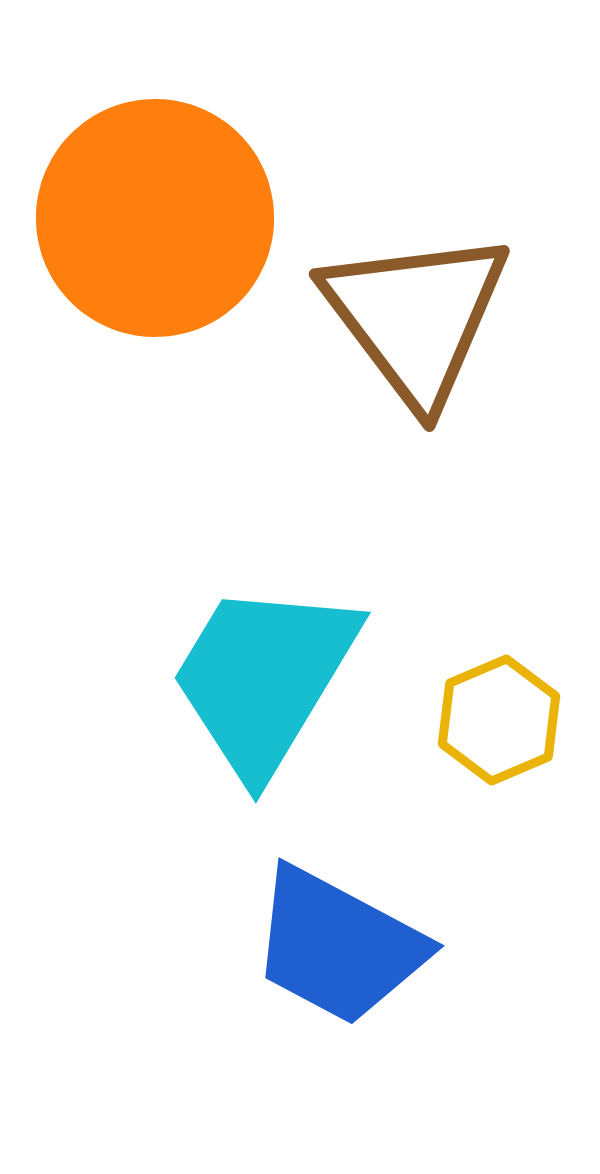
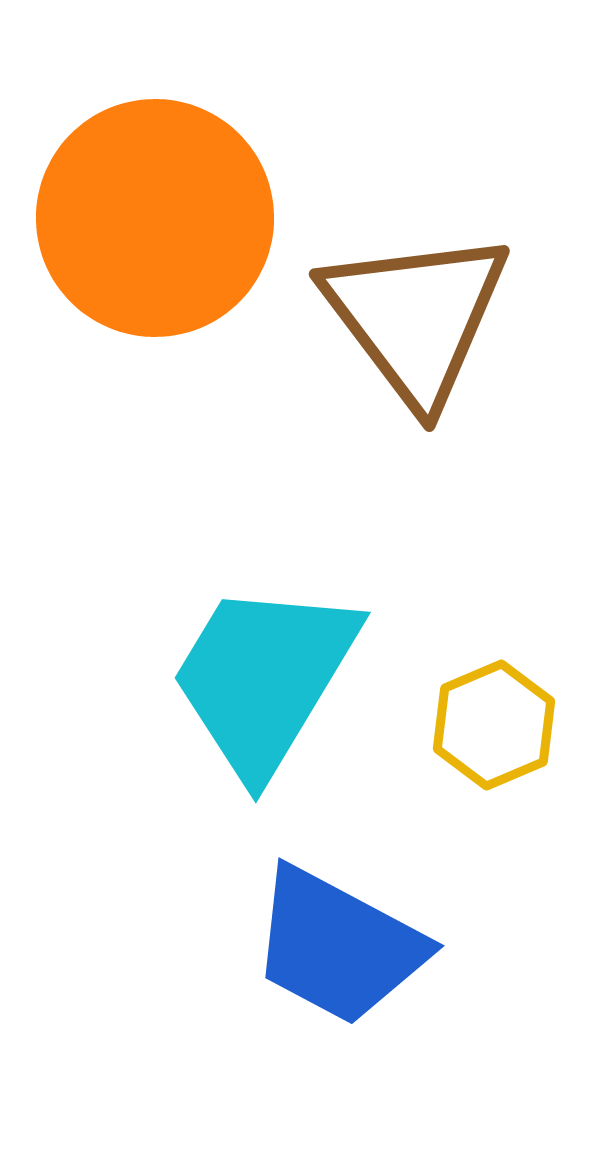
yellow hexagon: moved 5 px left, 5 px down
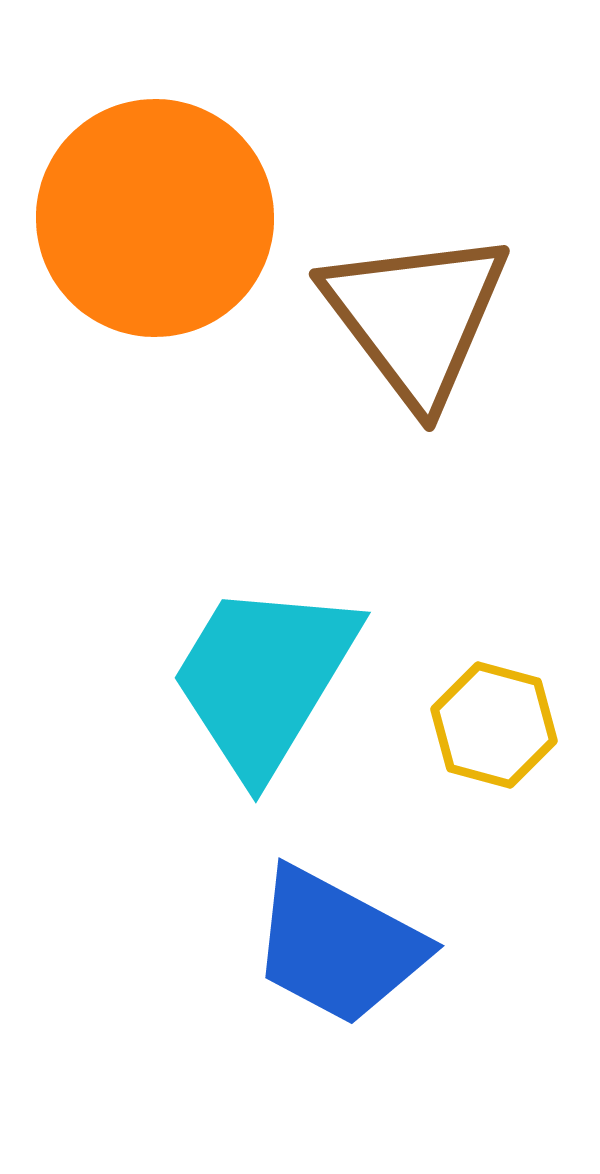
yellow hexagon: rotated 22 degrees counterclockwise
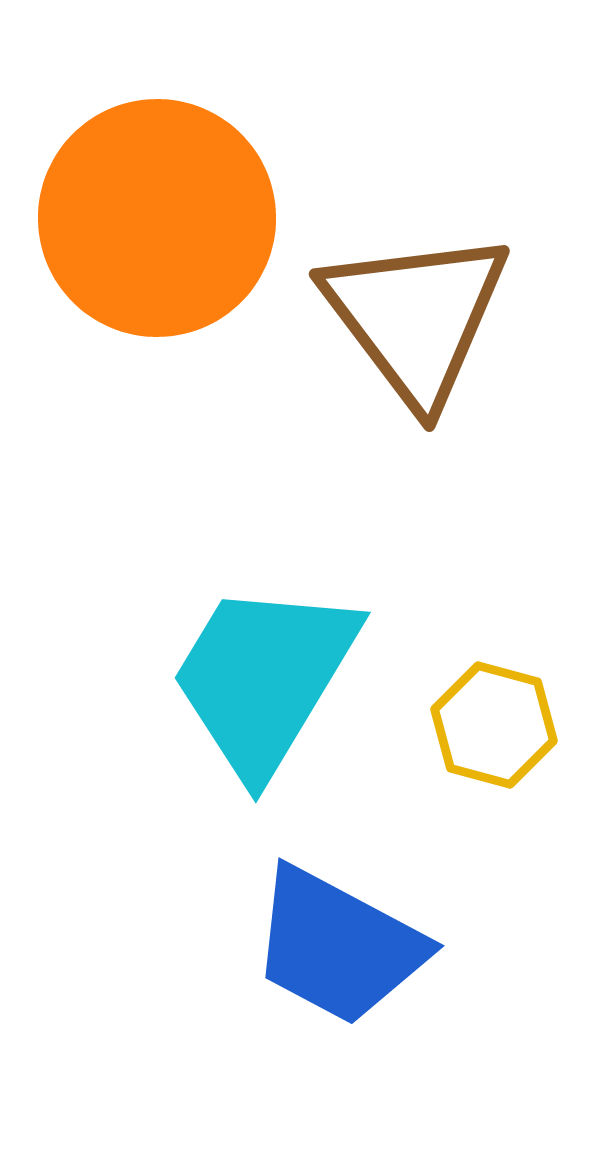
orange circle: moved 2 px right
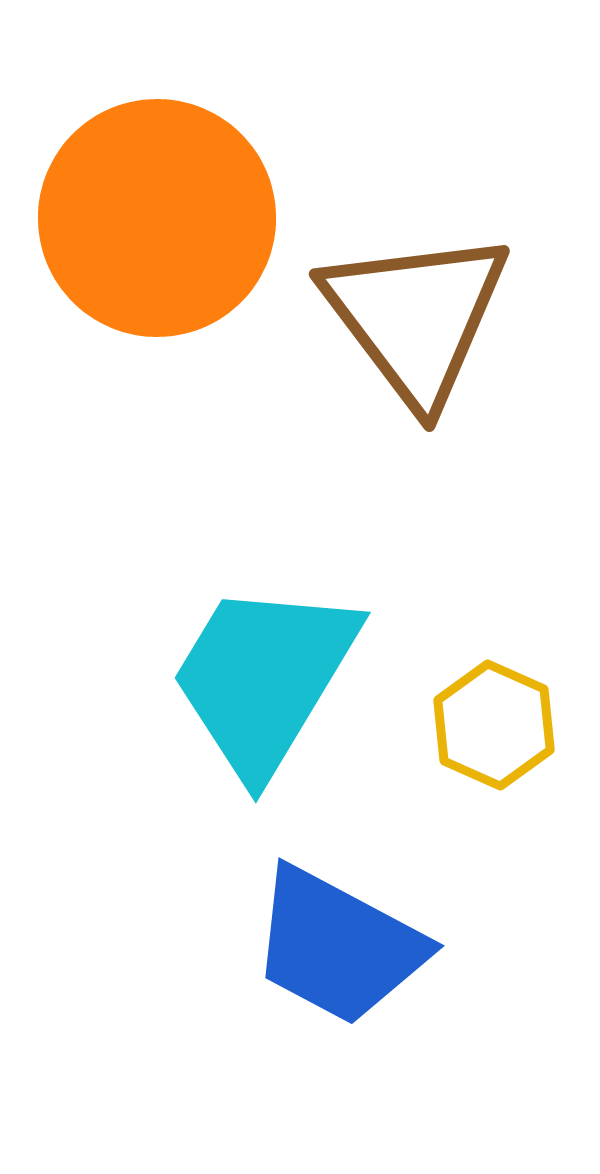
yellow hexagon: rotated 9 degrees clockwise
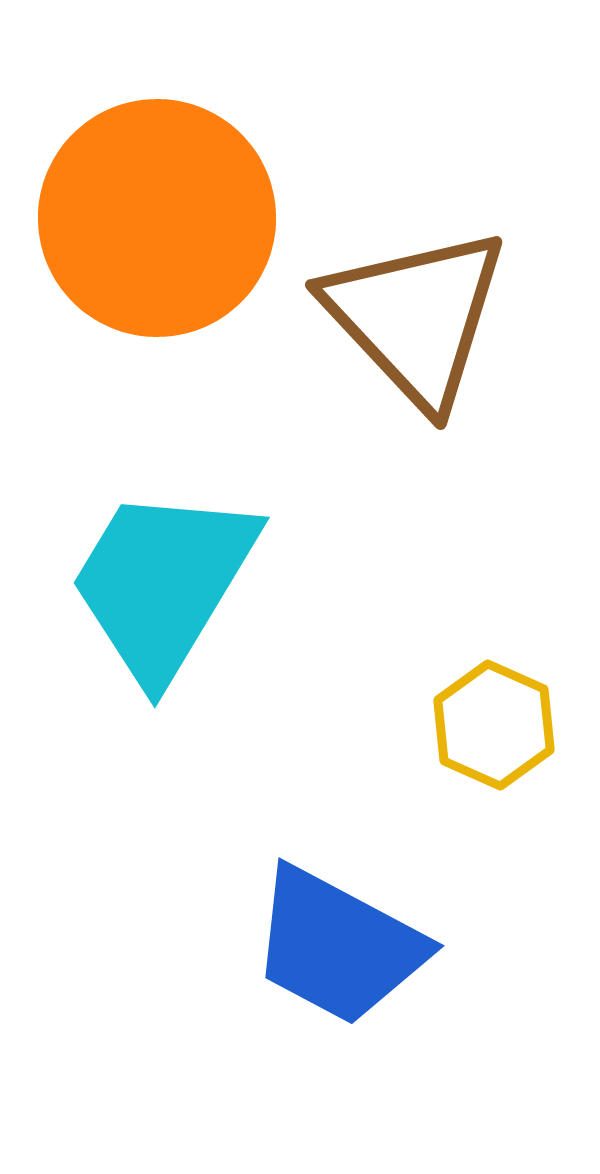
brown triangle: rotated 6 degrees counterclockwise
cyan trapezoid: moved 101 px left, 95 px up
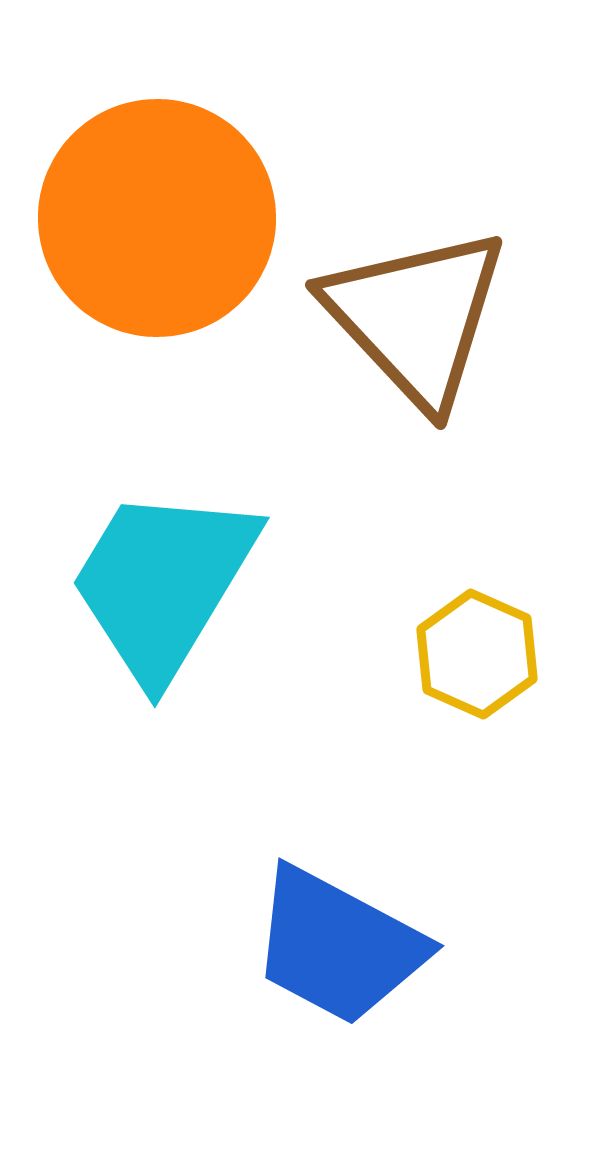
yellow hexagon: moved 17 px left, 71 px up
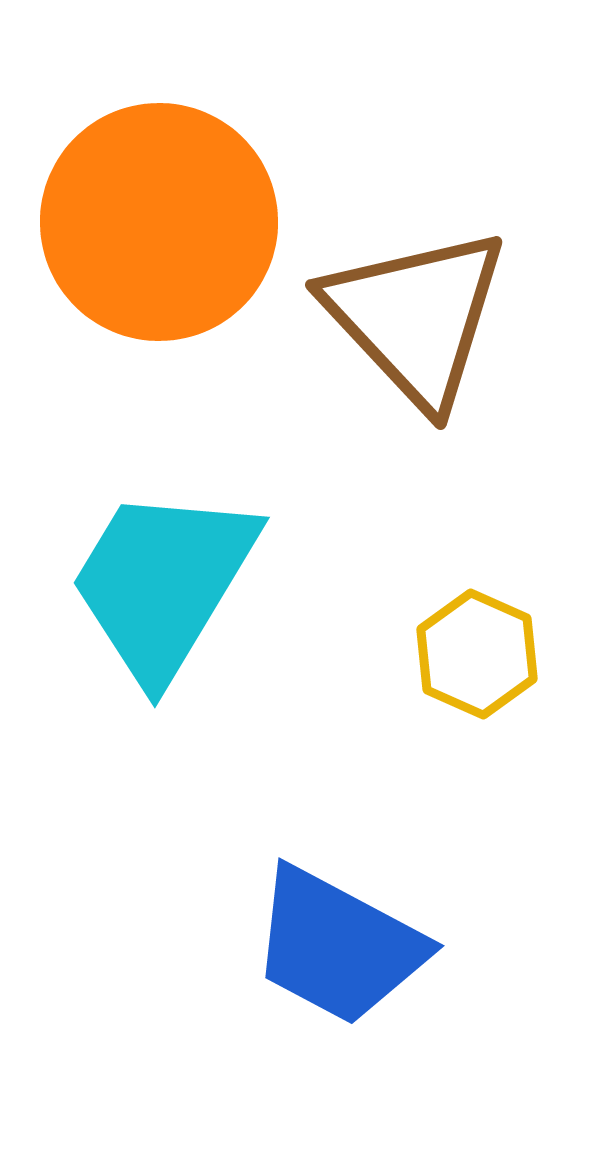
orange circle: moved 2 px right, 4 px down
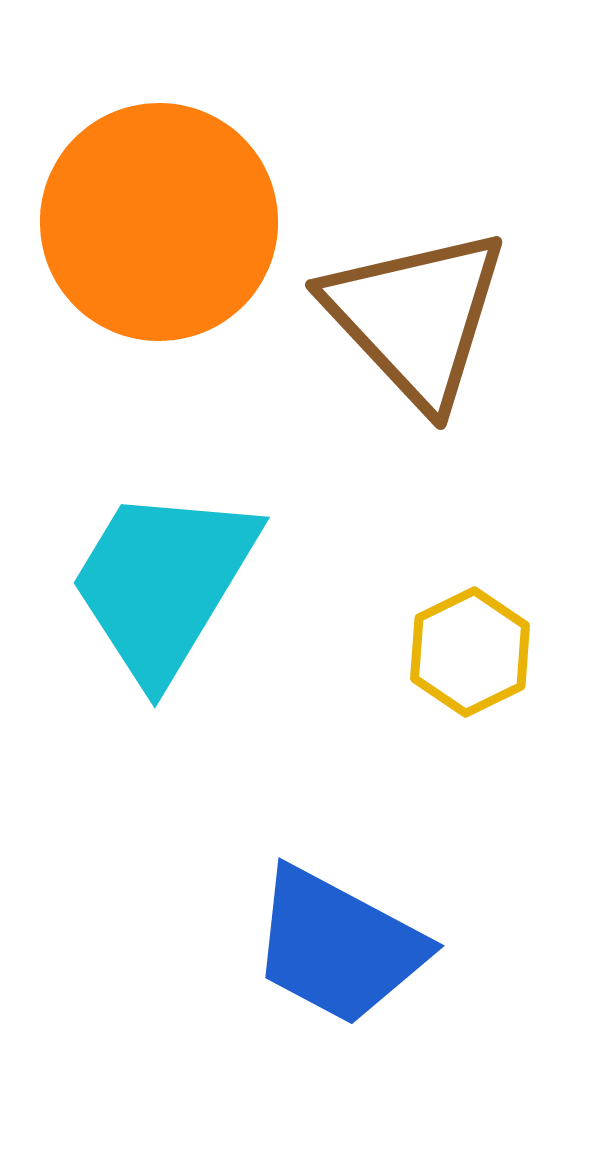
yellow hexagon: moved 7 px left, 2 px up; rotated 10 degrees clockwise
